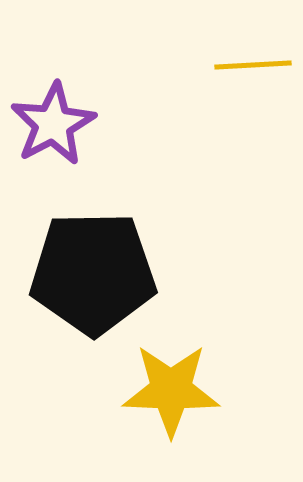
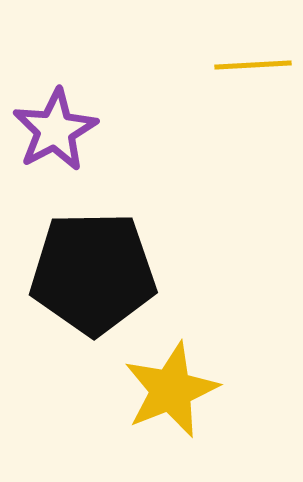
purple star: moved 2 px right, 6 px down
yellow star: rotated 24 degrees counterclockwise
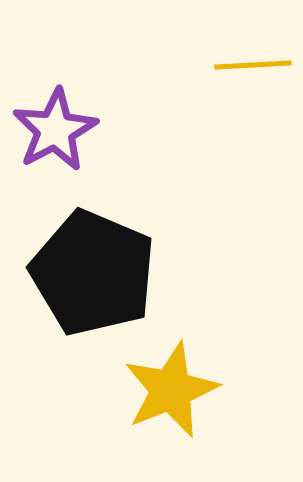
black pentagon: rotated 24 degrees clockwise
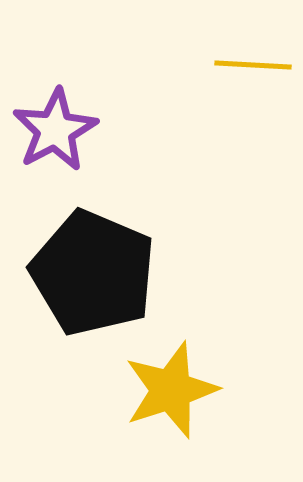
yellow line: rotated 6 degrees clockwise
yellow star: rotated 4 degrees clockwise
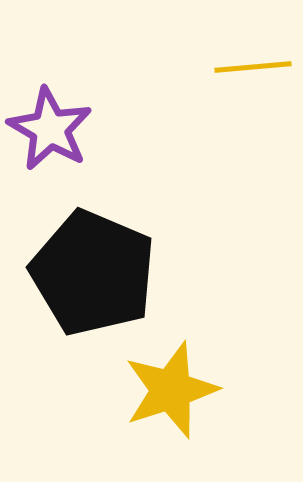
yellow line: moved 2 px down; rotated 8 degrees counterclockwise
purple star: moved 5 px left, 1 px up; rotated 14 degrees counterclockwise
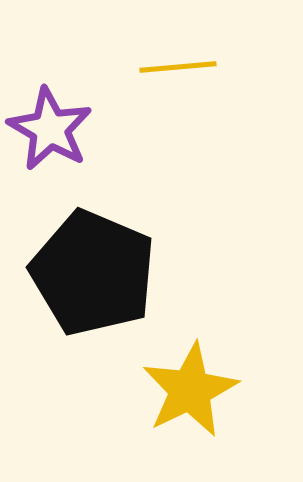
yellow line: moved 75 px left
yellow star: moved 19 px right; rotated 8 degrees counterclockwise
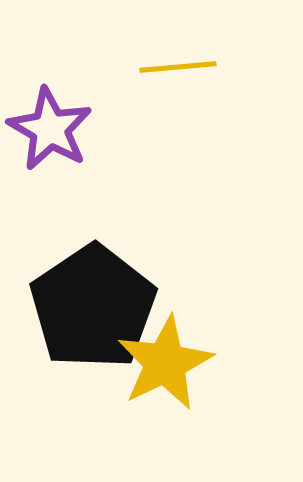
black pentagon: moved 34 px down; rotated 15 degrees clockwise
yellow star: moved 25 px left, 27 px up
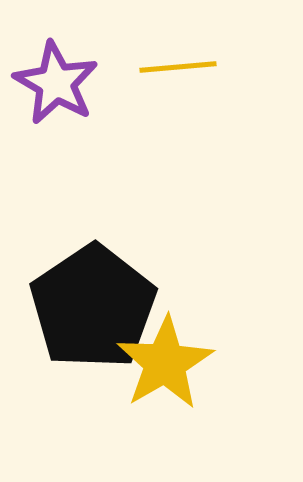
purple star: moved 6 px right, 46 px up
yellow star: rotated 4 degrees counterclockwise
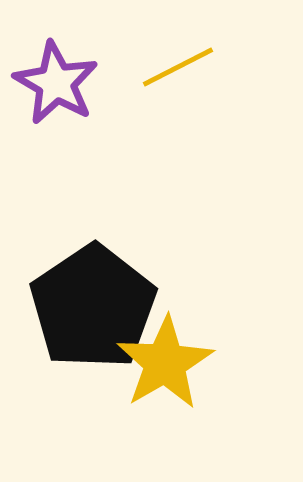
yellow line: rotated 22 degrees counterclockwise
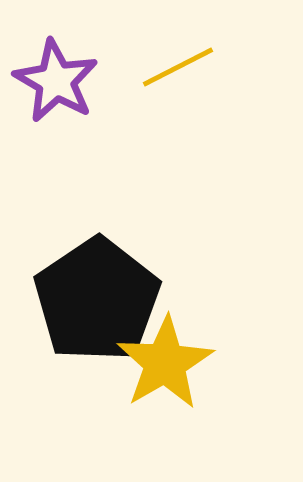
purple star: moved 2 px up
black pentagon: moved 4 px right, 7 px up
